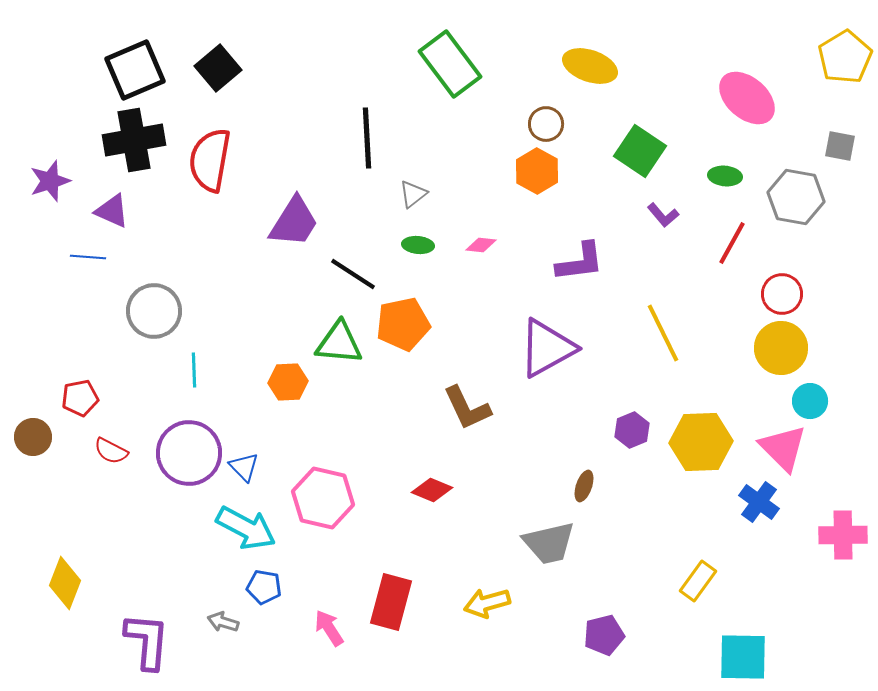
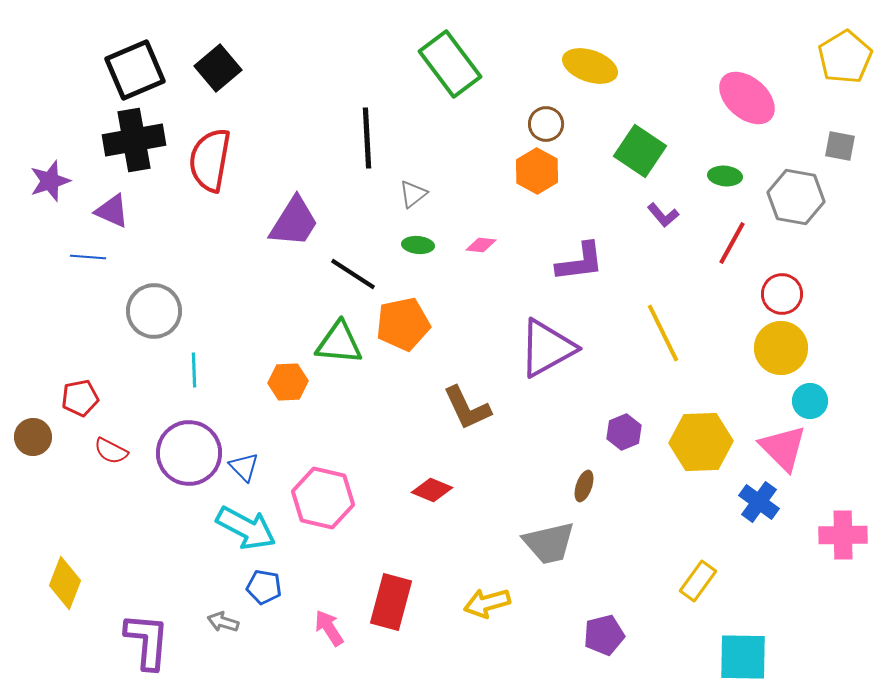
purple hexagon at (632, 430): moved 8 px left, 2 px down
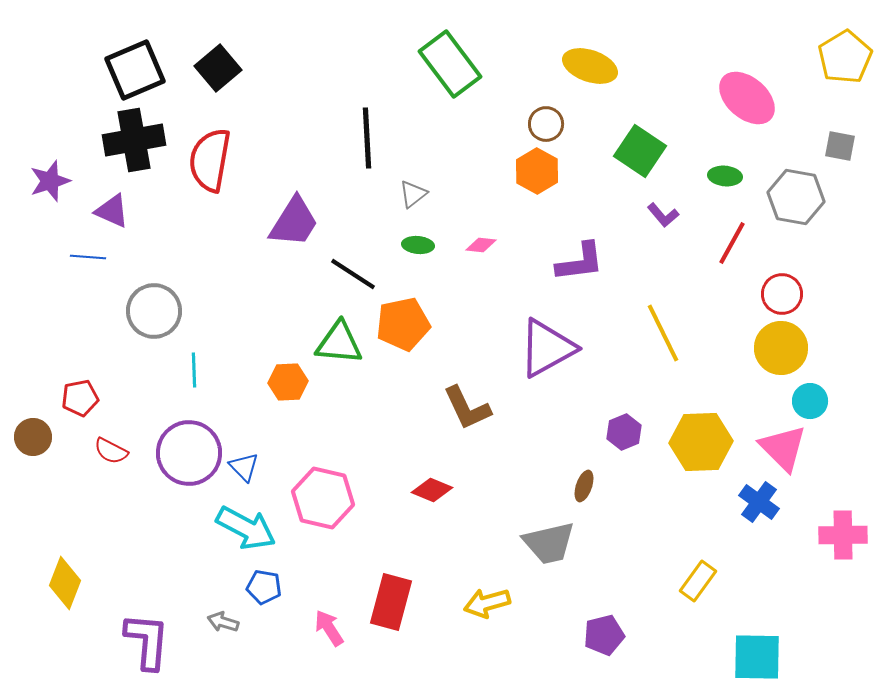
cyan square at (743, 657): moved 14 px right
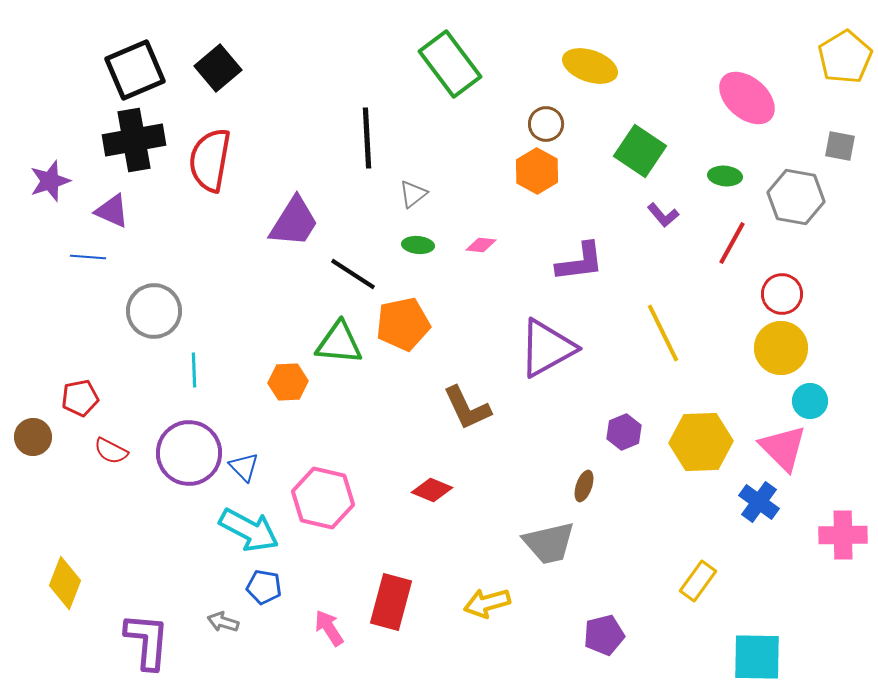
cyan arrow at (246, 528): moved 3 px right, 2 px down
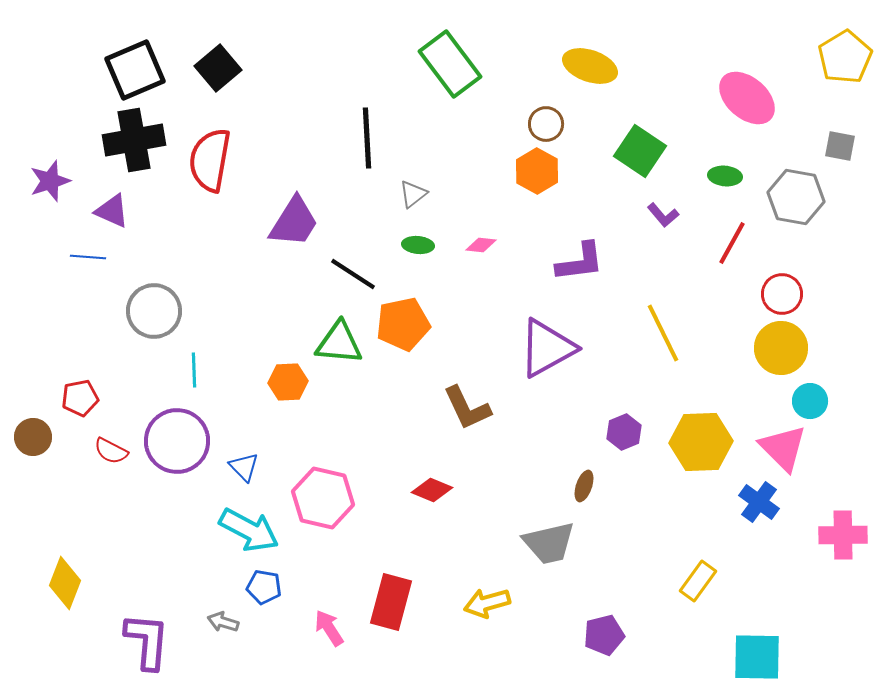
purple circle at (189, 453): moved 12 px left, 12 px up
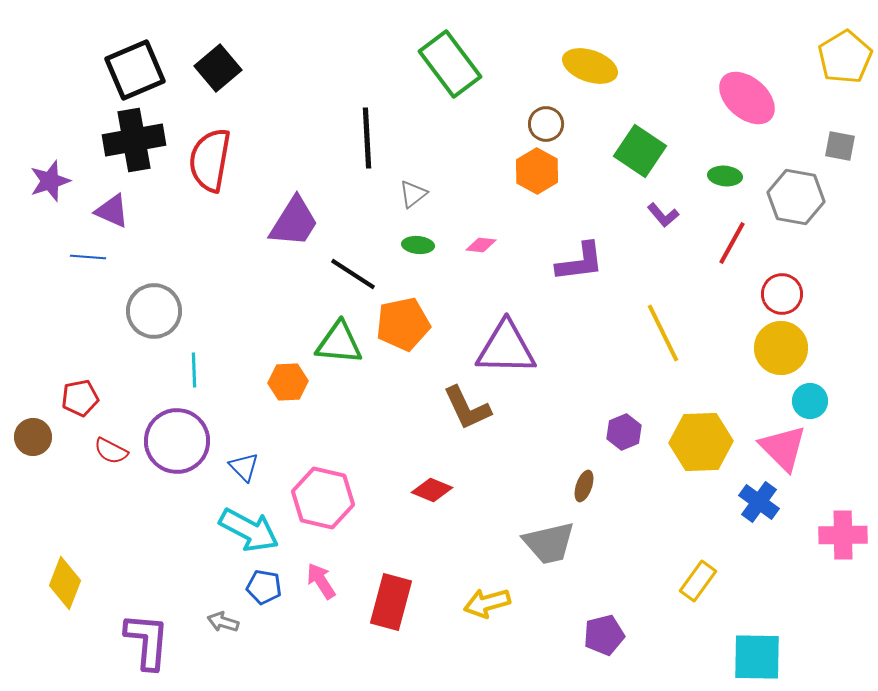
purple triangle at (547, 348): moved 41 px left; rotated 30 degrees clockwise
pink arrow at (329, 628): moved 8 px left, 47 px up
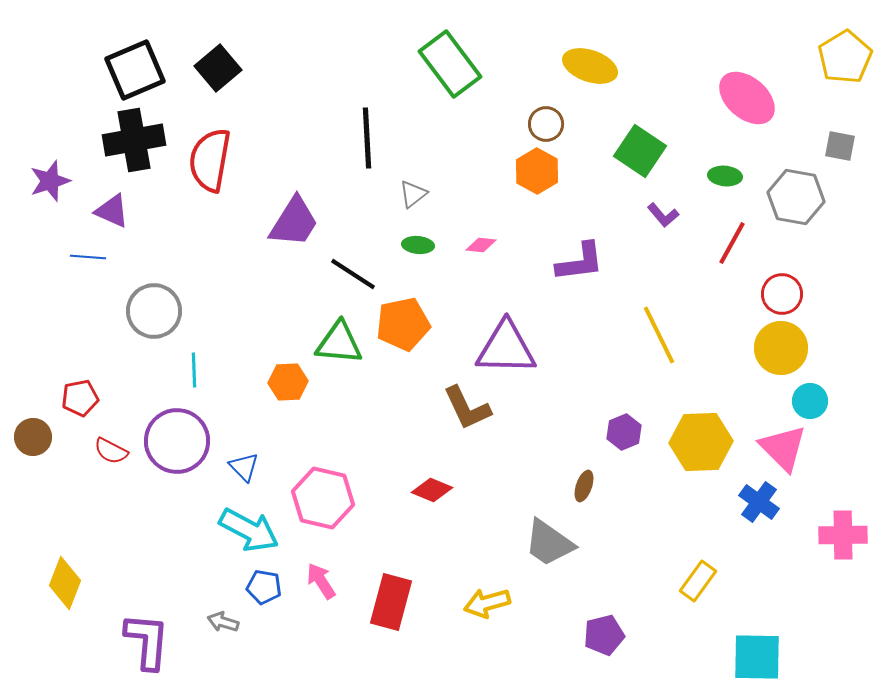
yellow line at (663, 333): moved 4 px left, 2 px down
gray trapezoid at (549, 543): rotated 48 degrees clockwise
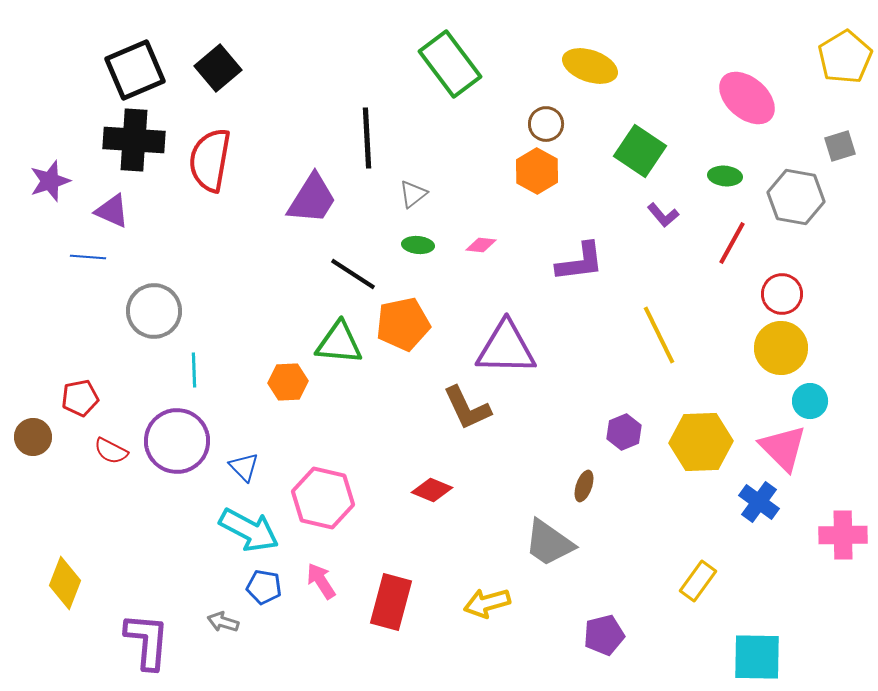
black cross at (134, 140): rotated 14 degrees clockwise
gray square at (840, 146): rotated 28 degrees counterclockwise
purple trapezoid at (294, 222): moved 18 px right, 23 px up
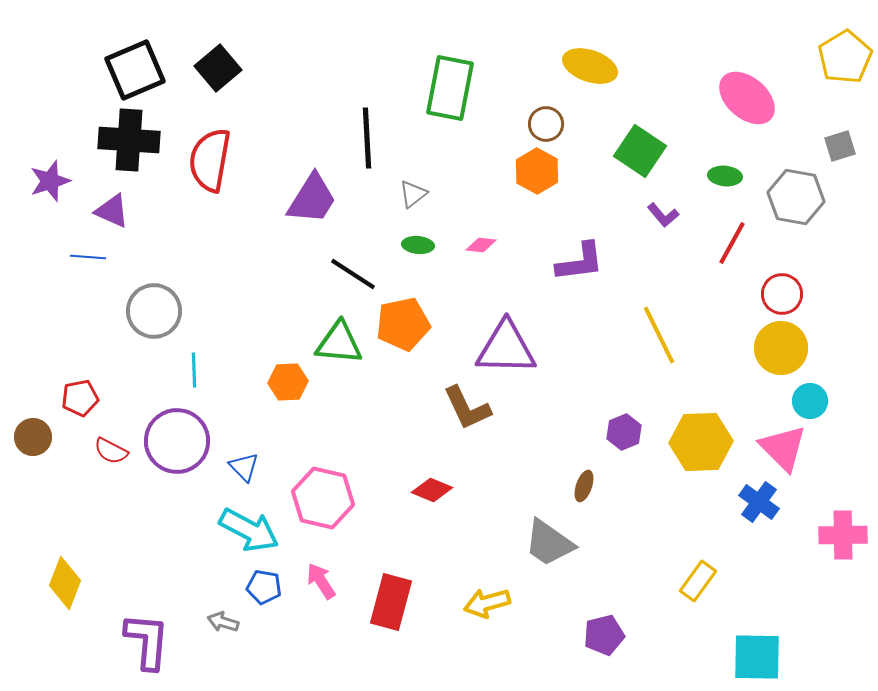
green rectangle at (450, 64): moved 24 px down; rotated 48 degrees clockwise
black cross at (134, 140): moved 5 px left
